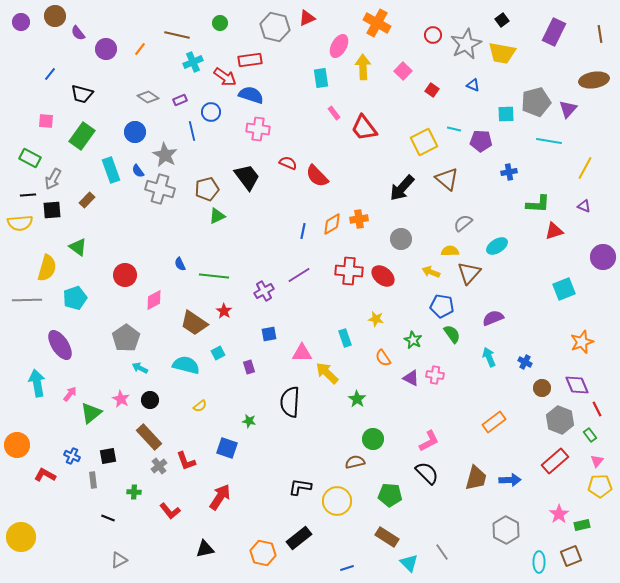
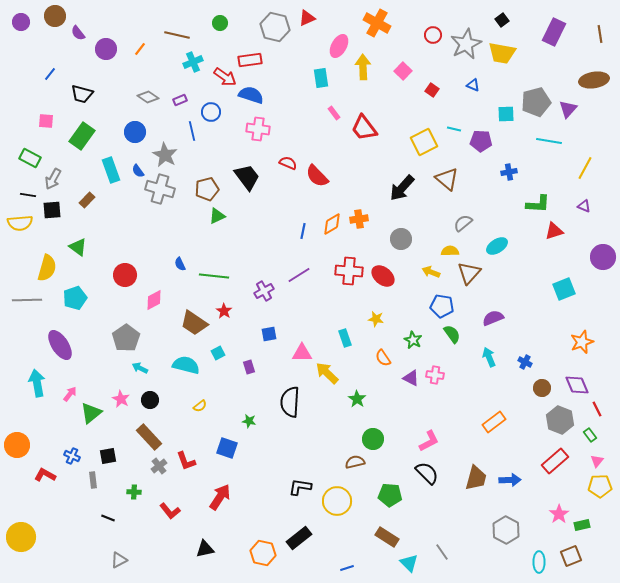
black line at (28, 195): rotated 14 degrees clockwise
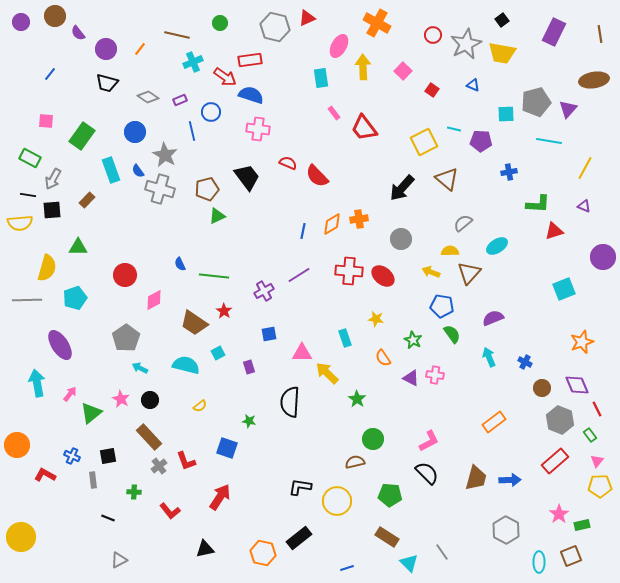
black trapezoid at (82, 94): moved 25 px right, 11 px up
green triangle at (78, 247): rotated 36 degrees counterclockwise
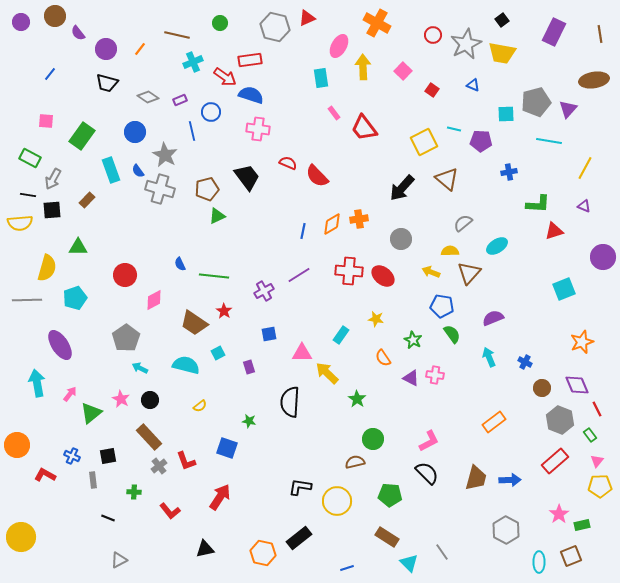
cyan rectangle at (345, 338): moved 4 px left, 3 px up; rotated 54 degrees clockwise
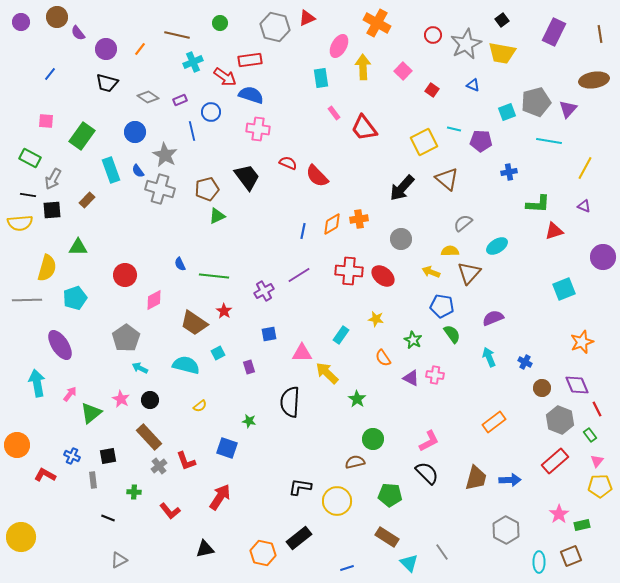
brown circle at (55, 16): moved 2 px right, 1 px down
cyan square at (506, 114): moved 1 px right, 2 px up; rotated 18 degrees counterclockwise
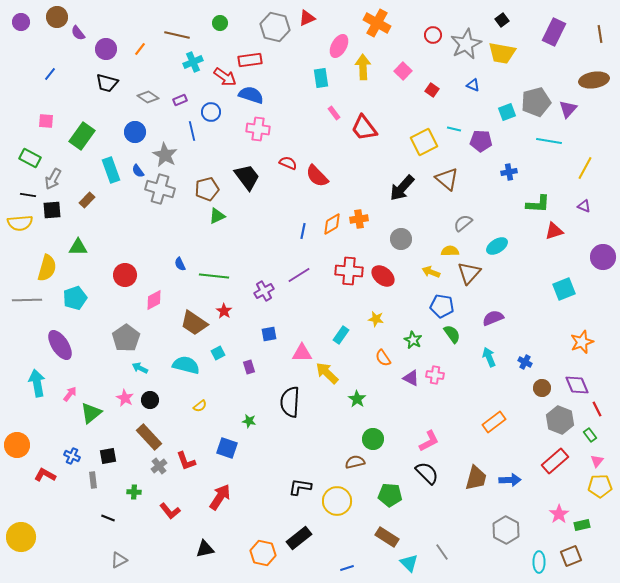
pink star at (121, 399): moved 4 px right, 1 px up
